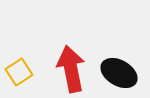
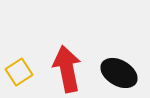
red arrow: moved 4 px left
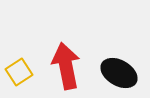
red arrow: moved 1 px left, 3 px up
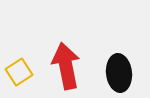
black ellipse: rotated 54 degrees clockwise
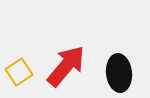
red arrow: rotated 51 degrees clockwise
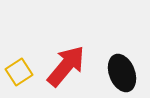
black ellipse: moved 3 px right; rotated 15 degrees counterclockwise
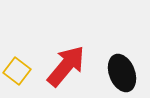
yellow square: moved 2 px left, 1 px up; rotated 20 degrees counterclockwise
